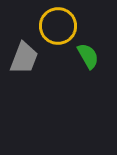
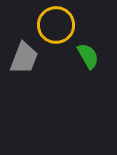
yellow circle: moved 2 px left, 1 px up
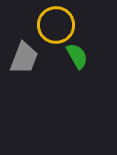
green semicircle: moved 11 px left
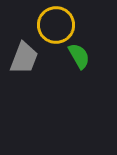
green semicircle: moved 2 px right
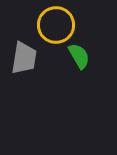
gray trapezoid: rotated 12 degrees counterclockwise
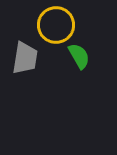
gray trapezoid: moved 1 px right
